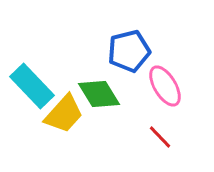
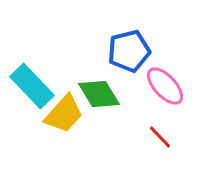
pink ellipse: rotated 12 degrees counterclockwise
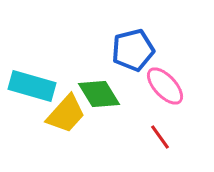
blue pentagon: moved 4 px right, 1 px up
cyan rectangle: rotated 30 degrees counterclockwise
yellow trapezoid: moved 2 px right
red line: rotated 8 degrees clockwise
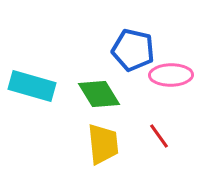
blue pentagon: rotated 27 degrees clockwise
pink ellipse: moved 6 px right, 11 px up; rotated 48 degrees counterclockwise
yellow trapezoid: moved 37 px right, 30 px down; rotated 48 degrees counterclockwise
red line: moved 1 px left, 1 px up
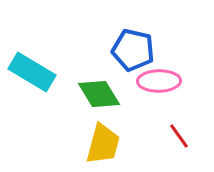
pink ellipse: moved 12 px left, 6 px down
cyan rectangle: moved 14 px up; rotated 15 degrees clockwise
red line: moved 20 px right
yellow trapezoid: rotated 21 degrees clockwise
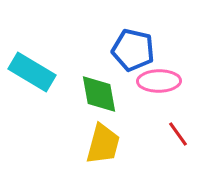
green diamond: rotated 21 degrees clockwise
red line: moved 1 px left, 2 px up
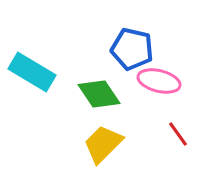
blue pentagon: moved 1 px left, 1 px up
pink ellipse: rotated 15 degrees clockwise
green diamond: rotated 24 degrees counterclockwise
yellow trapezoid: rotated 150 degrees counterclockwise
